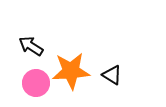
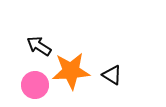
black arrow: moved 8 px right
pink circle: moved 1 px left, 2 px down
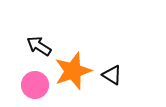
orange star: moved 2 px right; rotated 15 degrees counterclockwise
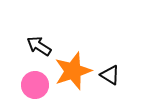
black triangle: moved 2 px left
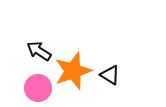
black arrow: moved 5 px down
pink circle: moved 3 px right, 3 px down
